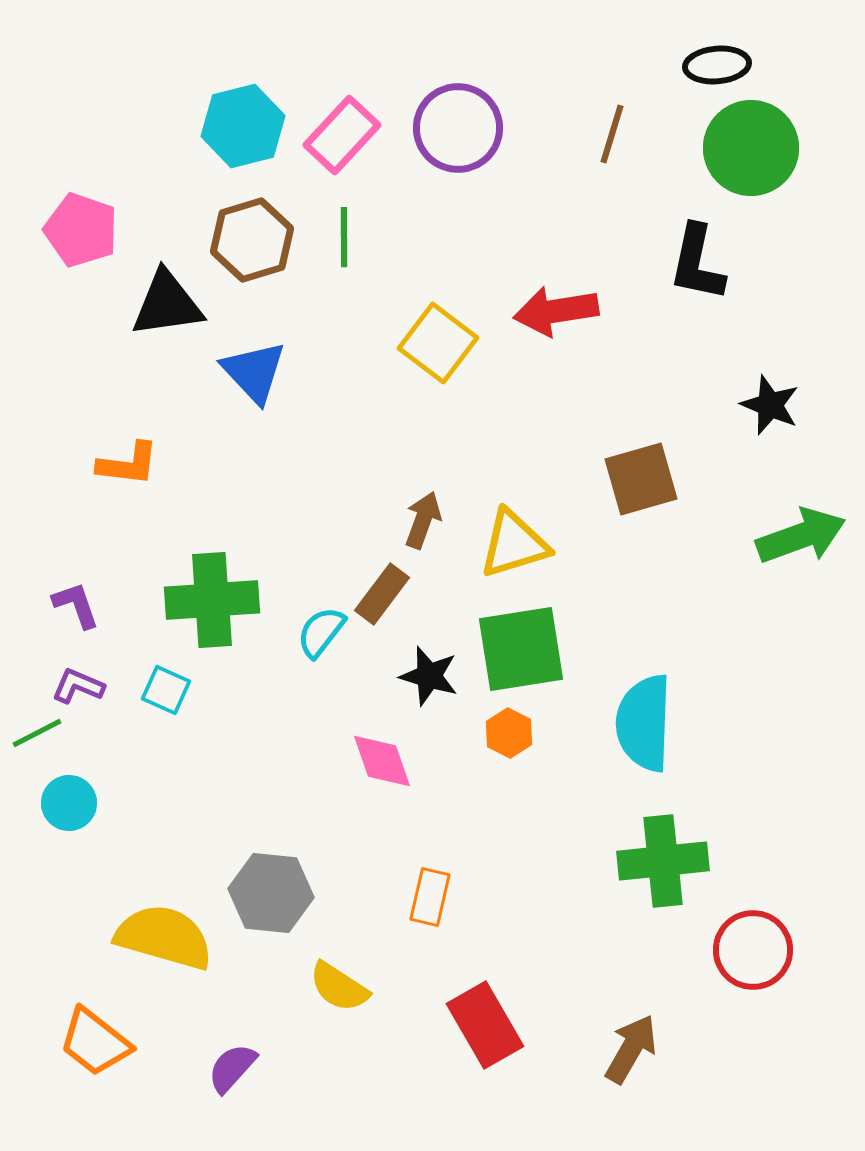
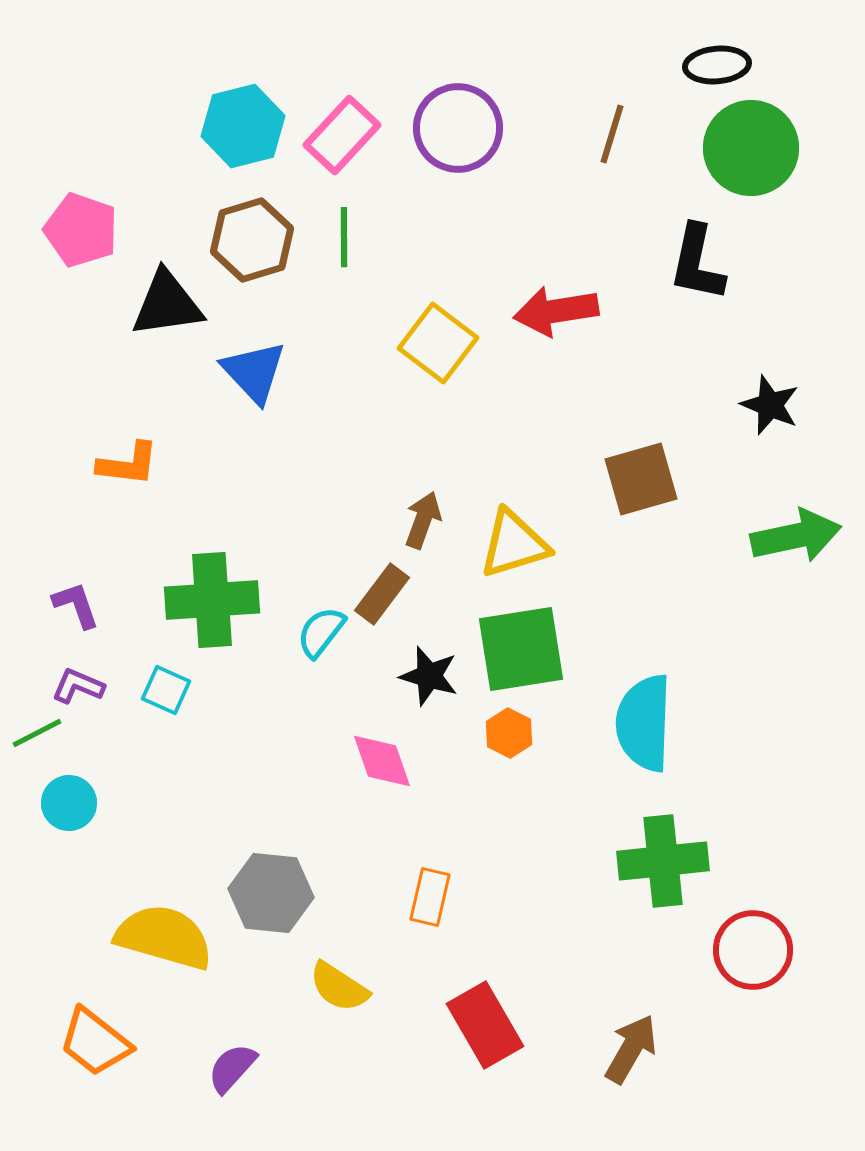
green arrow at (801, 536): moved 5 px left; rotated 8 degrees clockwise
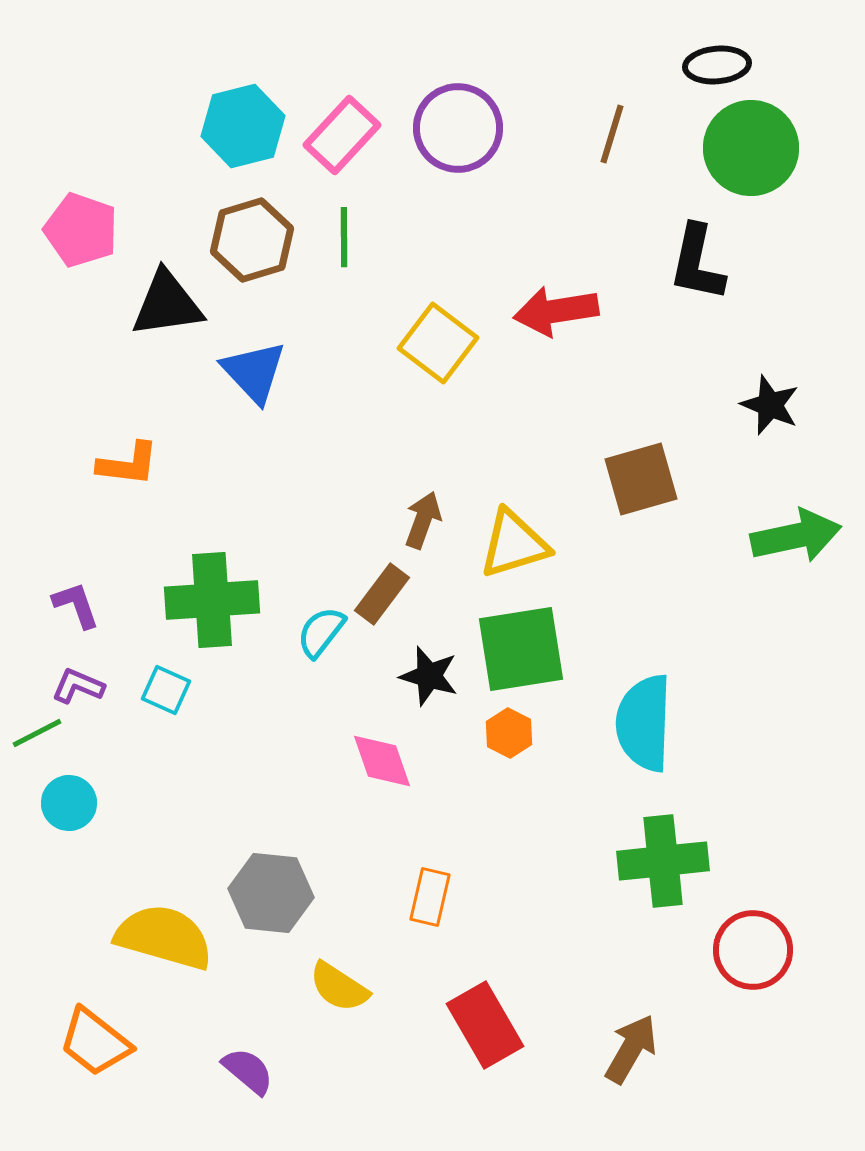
purple semicircle at (232, 1068): moved 16 px right, 3 px down; rotated 88 degrees clockwise
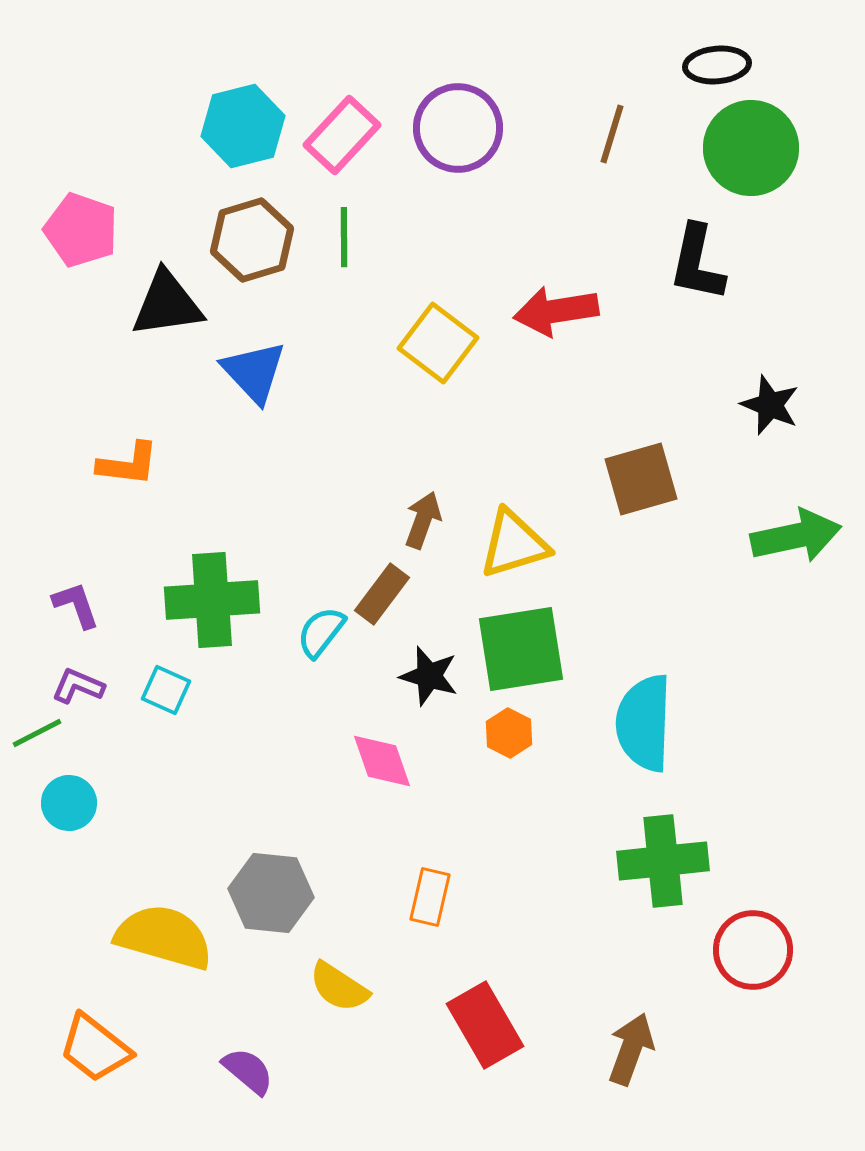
orange trapezoid at (95, 1042): moved 6 px down
brown arrow at (631, 1049): rotated 10 degrees counterclockwise
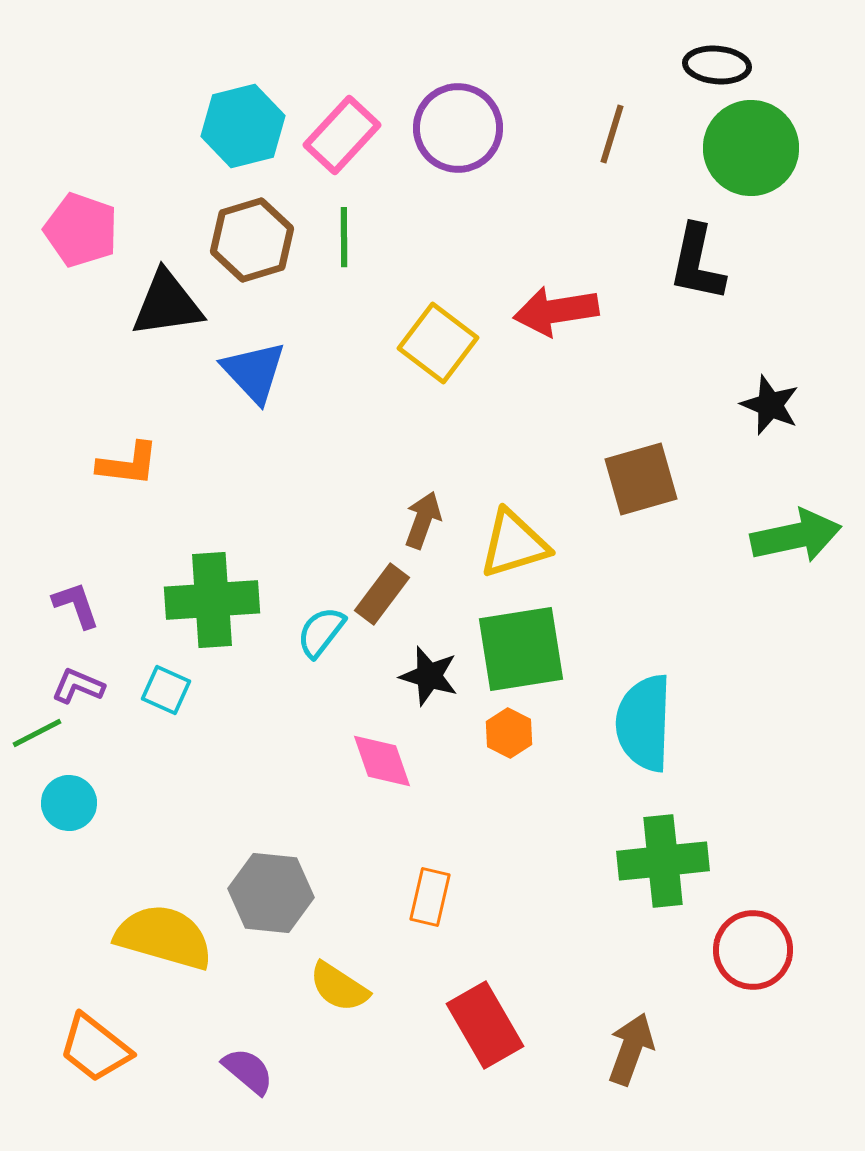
black ellipse at (717, 65): rotated 10 degrees clockwise
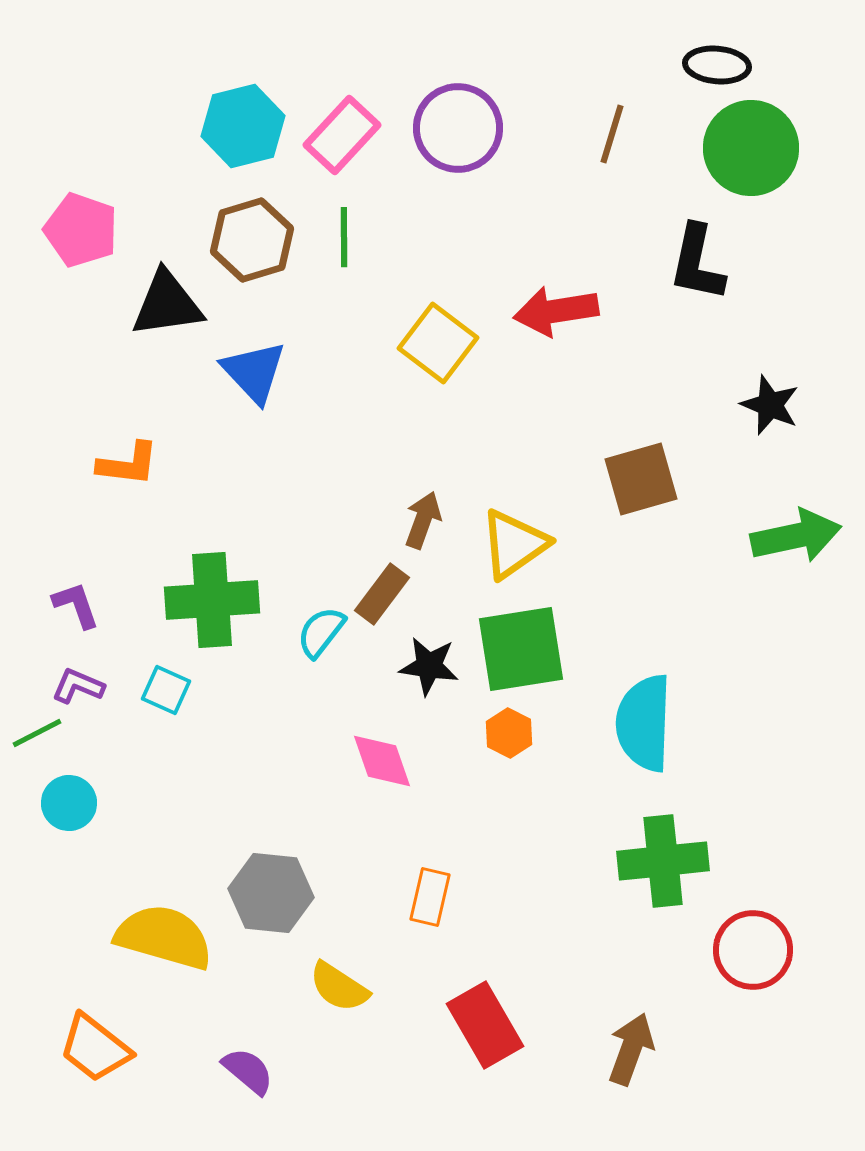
yellow triangle at (514, 544): rotated 18 degrees counterclockwise
black star at (429, 676): moved 10 px up; rotated 8 degrees counterclockwise
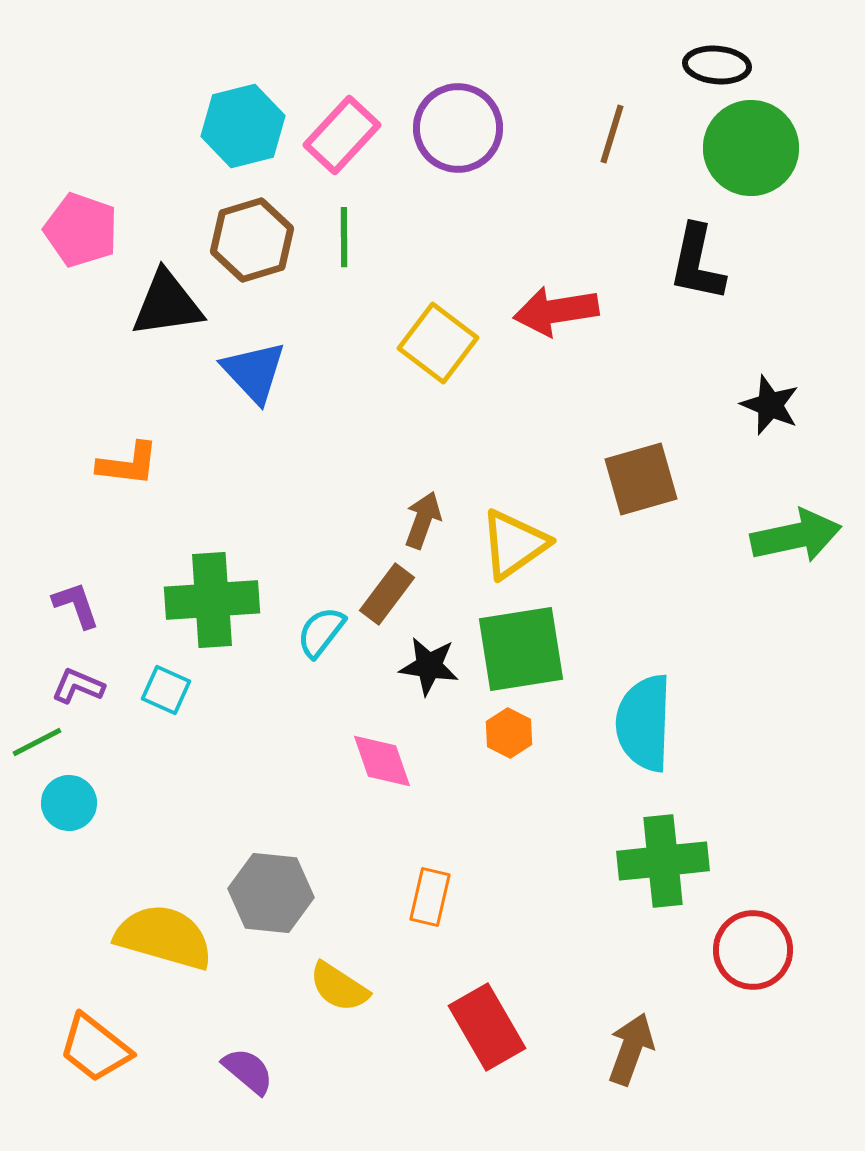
brown rectangle at (382, 594): moved 5 px right
green line at (37, 733): moved 9 px down
red rectangle at (485, 1025): moved 2 px right, 2 px down
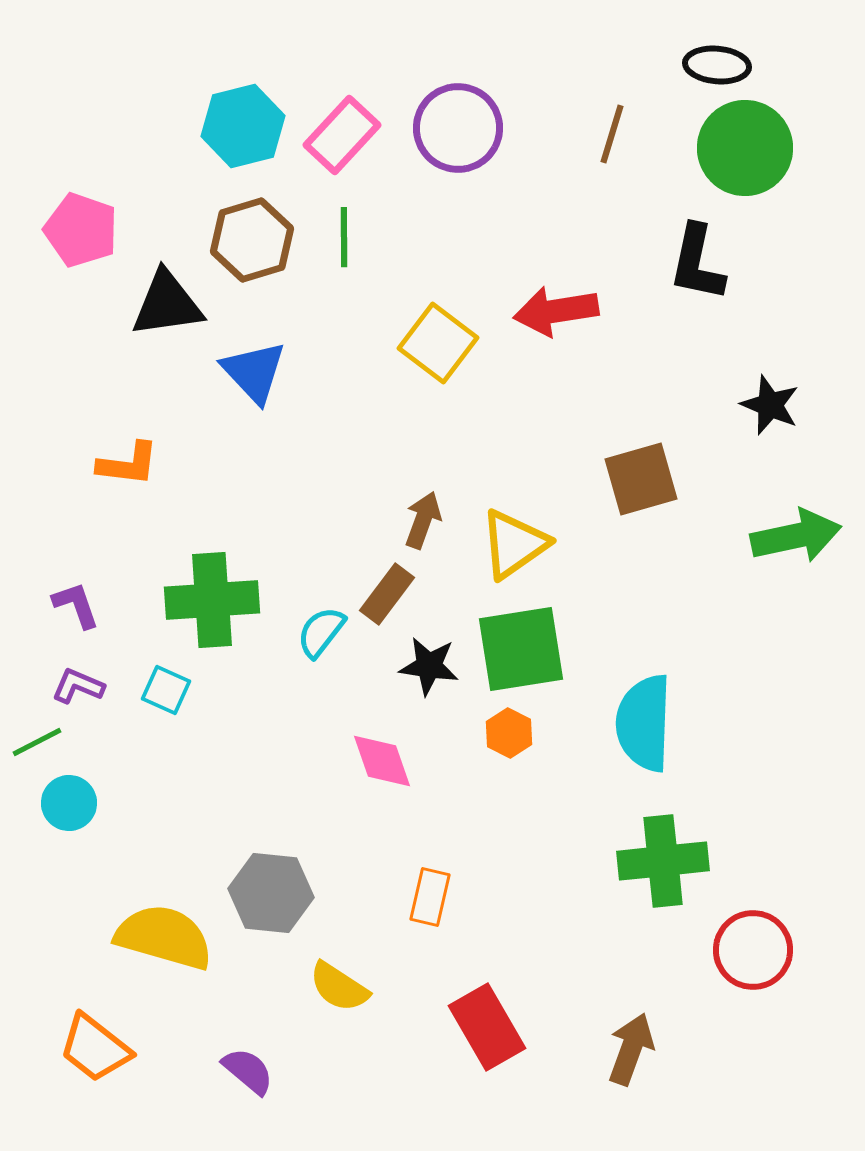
green circle at (751, 148): moved 6 px left
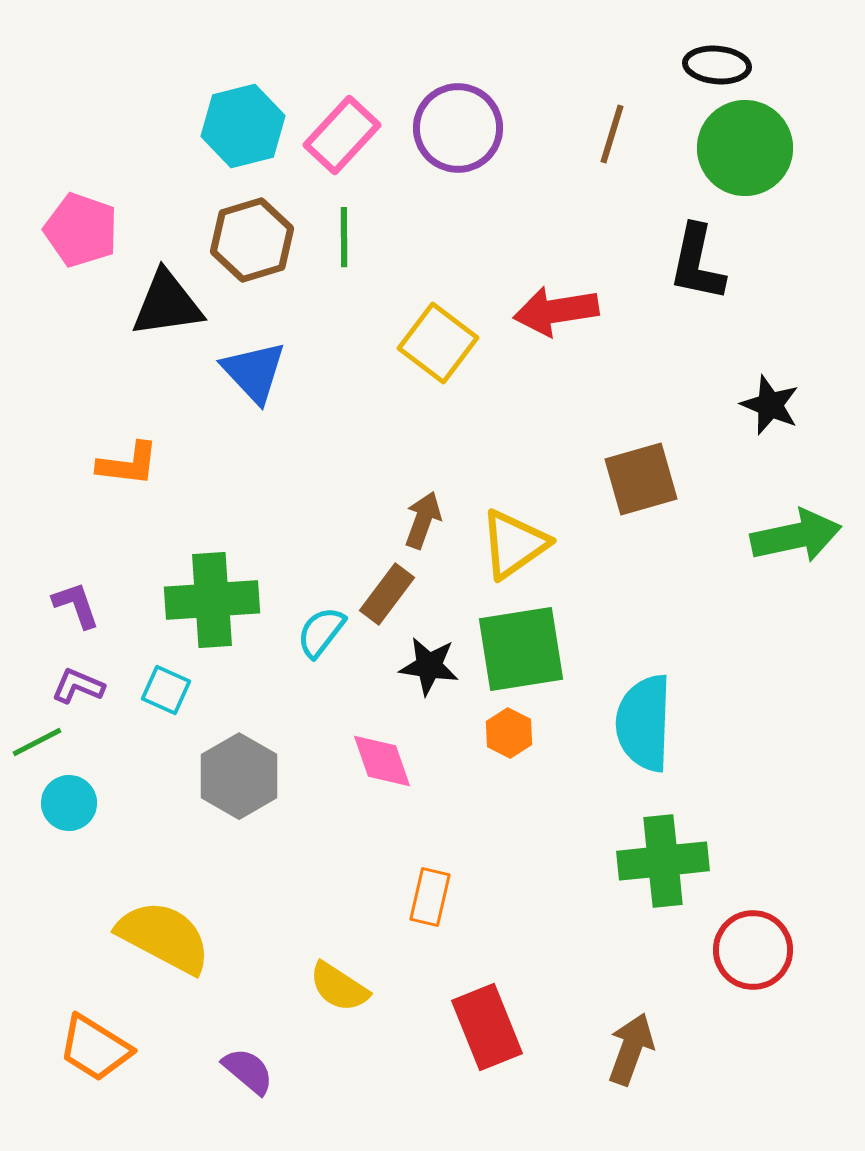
gray hexagon at (271, 893): moved 32 px left, 117 px up; rotated 24 degrees clockwise
yellow semicircle at (164, 937): rotated 12 degrees clockwise
red rectangle at (487, 1027): rotated 8 degrees clockwise
orange trapezoid at (95, 1048): rotated 6 degrees counterclockwise
